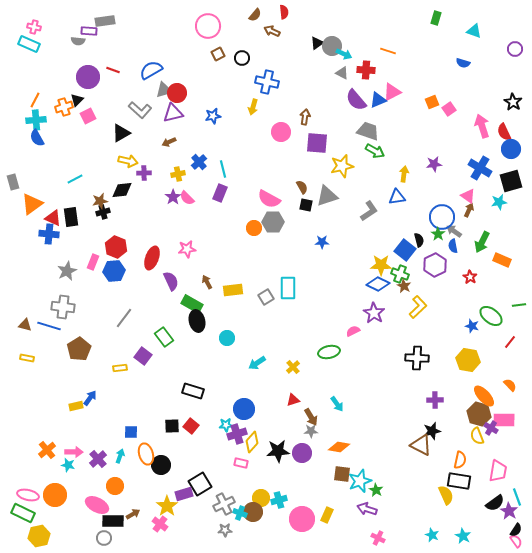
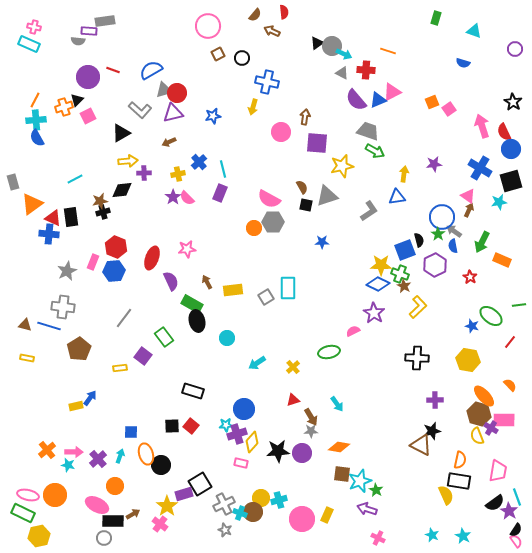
yellow arrow at (128, 161): rotated 18 degrees counterclockwise
blue square at (405, 250): rotated 30 degrees clockwise
gray star at (225, 530): rotated 24 degrees clockwise
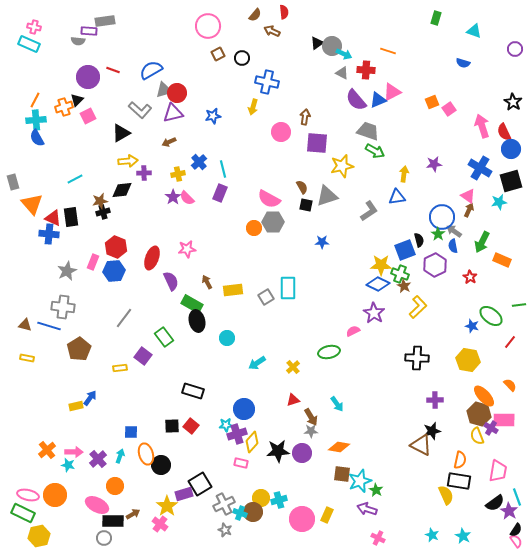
orange triangle at (32, 204): rotated 35 degrees counterclockwise
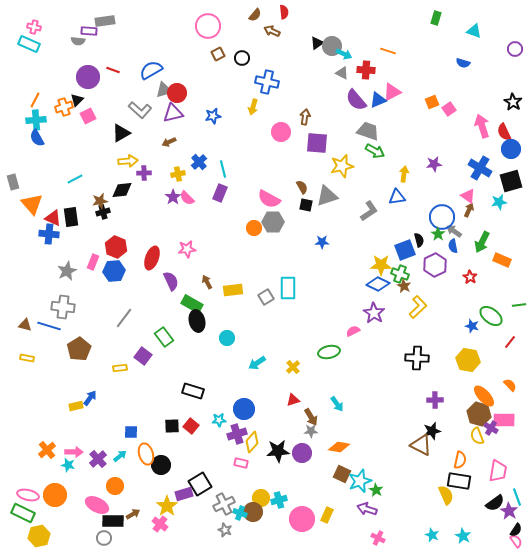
cyan star at (226, 425): moved 7 px left, 5 px up
cyan arrow at (120, 456): rotated 32 degrees clockwise
brown square at (342, 474): rotated 18 degrees clockwise
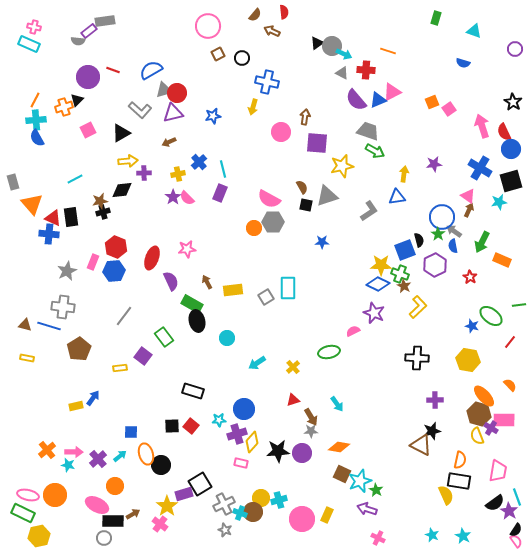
purple rectangle at (89, 31): rotated 42 degrees counterclockwise
pink square at (88, 116): moved 14 px down
purple star at (374, 313): rotated 10 degrees counterclockwise
gray line at (124, 318): moved 2 px up
blue arrow at (90, 398): moved 3 px right
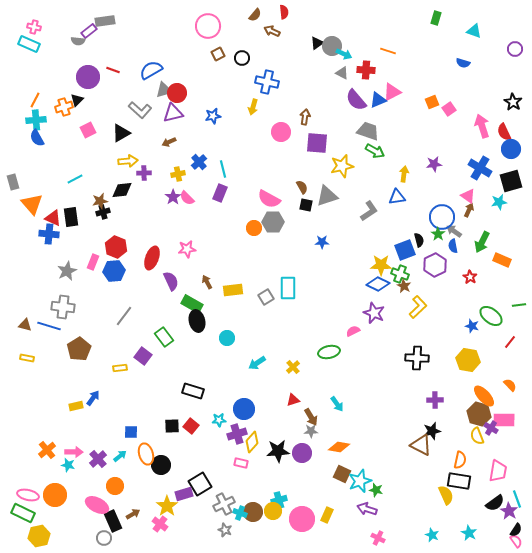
green star at (376, 490): rotated 16 degrees counterclockwise
cyan line at (517, 497): moved 2 px down
yellow circle at (261, 498): moved 12 px right, 13 px down
black rectangle at (113, 521): rotated 65 degrees clockwise
cyan star at (463, 536): moved 6 px right, 3 px up
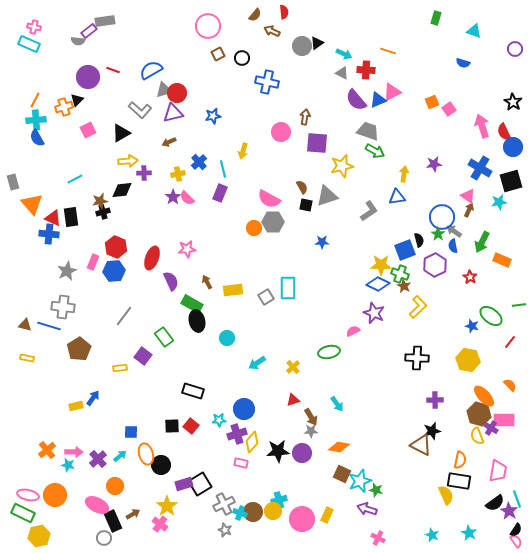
gray circle at (332, 46): moved 30 px left
yellow arrow at (253, 107): moved 10 px left, 44 px down
blue circle at (511, 149): moved 2 px right, 2 px up
purple rectangle at (184, 494): moved 10 px up
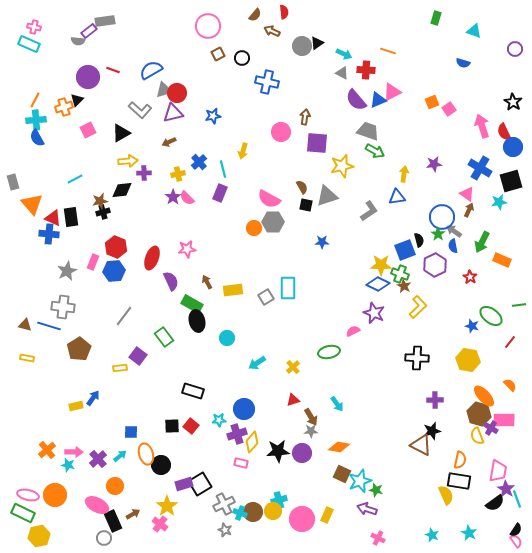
pink triangle at (468, 196): moved 1 px left, 2 px up
purple square at (143, 356): moved 5 px left
purple star at (509, 511): moved 3 px left, 22 px up
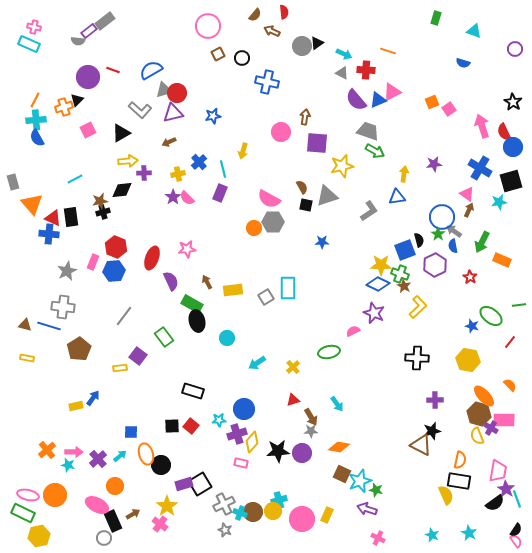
gray rectangle at (105, 21): rotated 30 degrees counterclockwise
